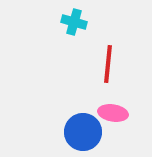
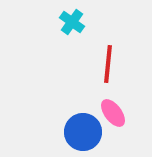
cyan cross: moved 2 px left; rotated 20 degrees clockwise
pink ellipse: rotated 44 degrees clockwise
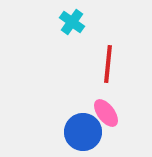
pink ellipse: moved 7 px left
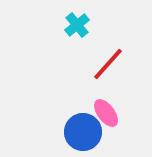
cyan cross: moved 5 px right, 3 px down; rotated 15 degrees clockwise
red line: rotated 36 degrees clockwise
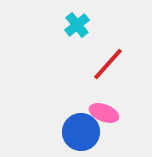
pink ellipse: moved 2 px left; rotated 32 degrees counterclockwise
blue circle: moved 2 px left
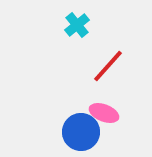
red line: moved 2 px down
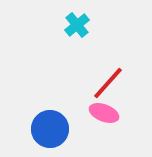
red line: moved 17 px down
blue circle: moved 31 px left, 3 px up
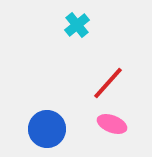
pink ellipse: moved 8 px right, 11 px down
blue circle: moved 3 px left
